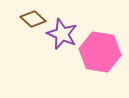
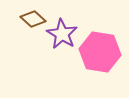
purple star: rotated 8 degrees clockwise
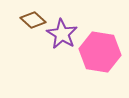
brown diamond: moved 1 px down
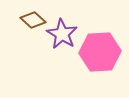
pink hexagon: rotated 12 degrees counterclockwise
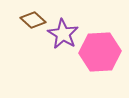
purple star: moved 1 px right
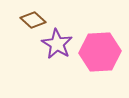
purple star: moved 6 px left, 10 px down
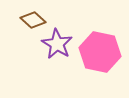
pink hexagon: rotated 15 degrees clockwise
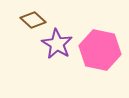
pink hexagon: moved 2 px up
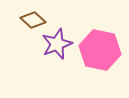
purple star: rotated 20 degrees clockwise
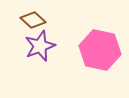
purple star: moved 17 px left, 2 px down
